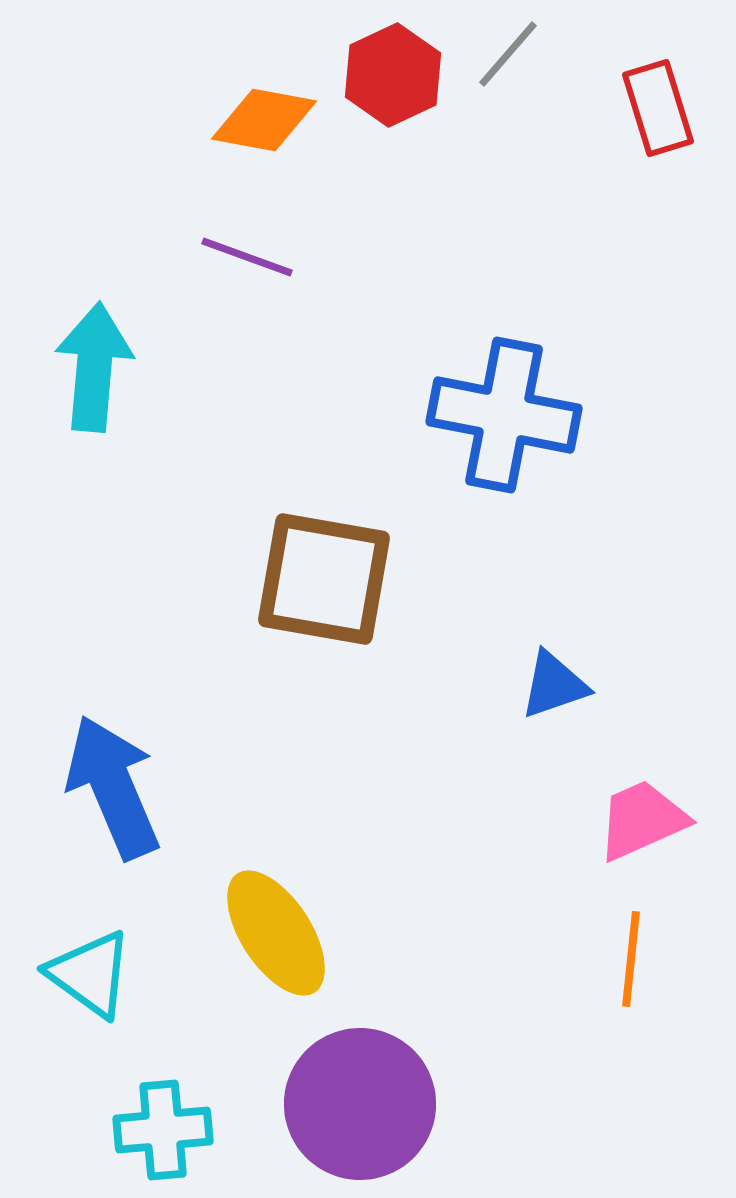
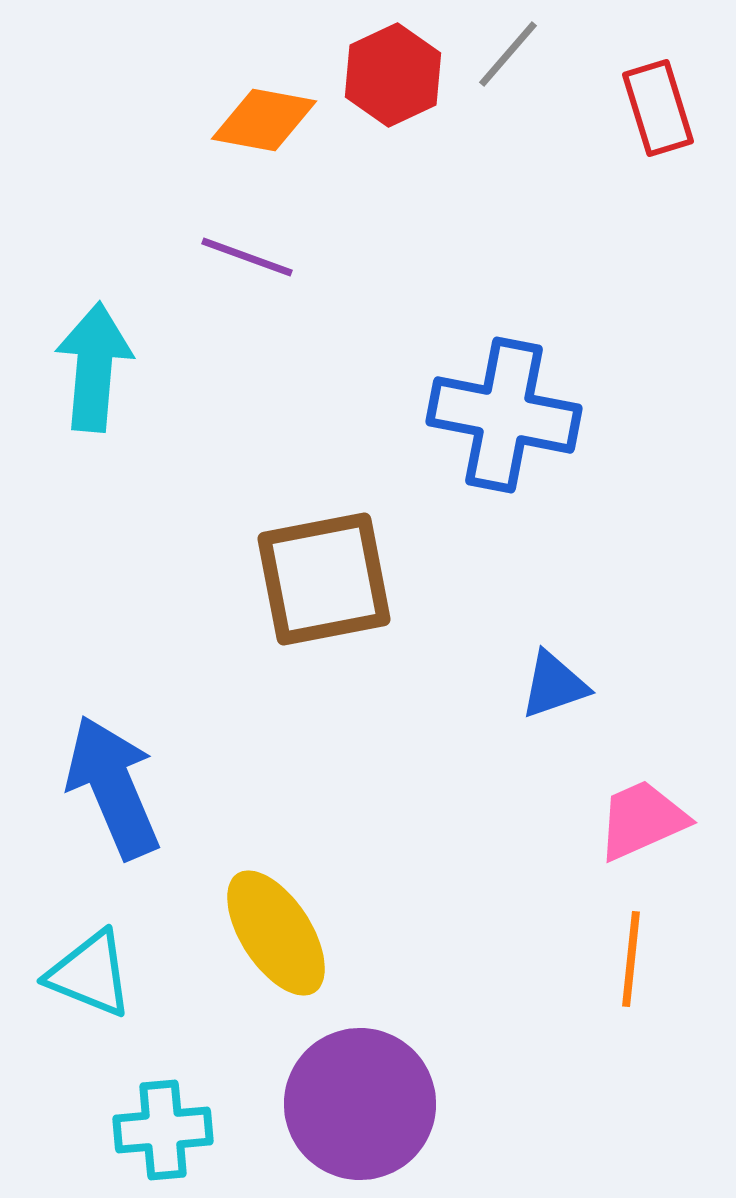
brown square: rotated 21 degrees counterclockwise
cyan triangle: rotated 14 degrees counterclockwise
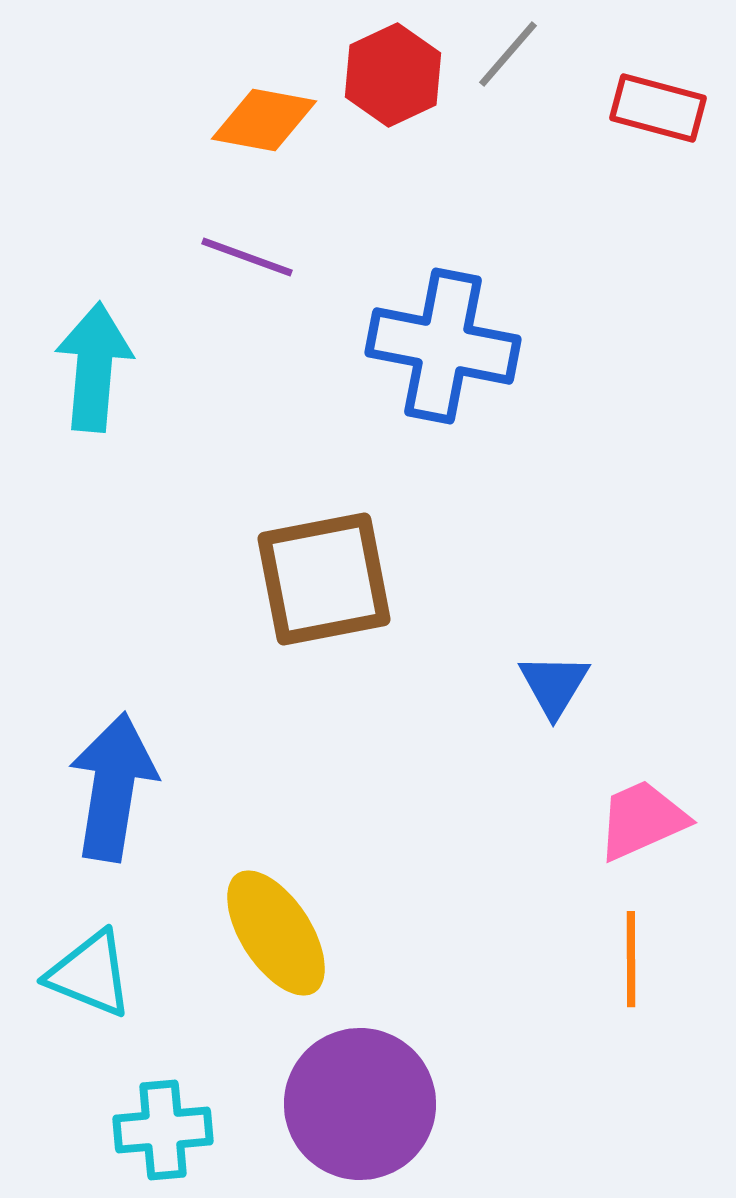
red rectangle: rotated 58 degrees counterclockwise
blue cross: moved 61 px left, 69 px up
blue triangle: rotated 40 degrees counterclockwise
blue arrow: rotated 32 degrees clockwise
orange line: rotated 6 degrees counterclockwise
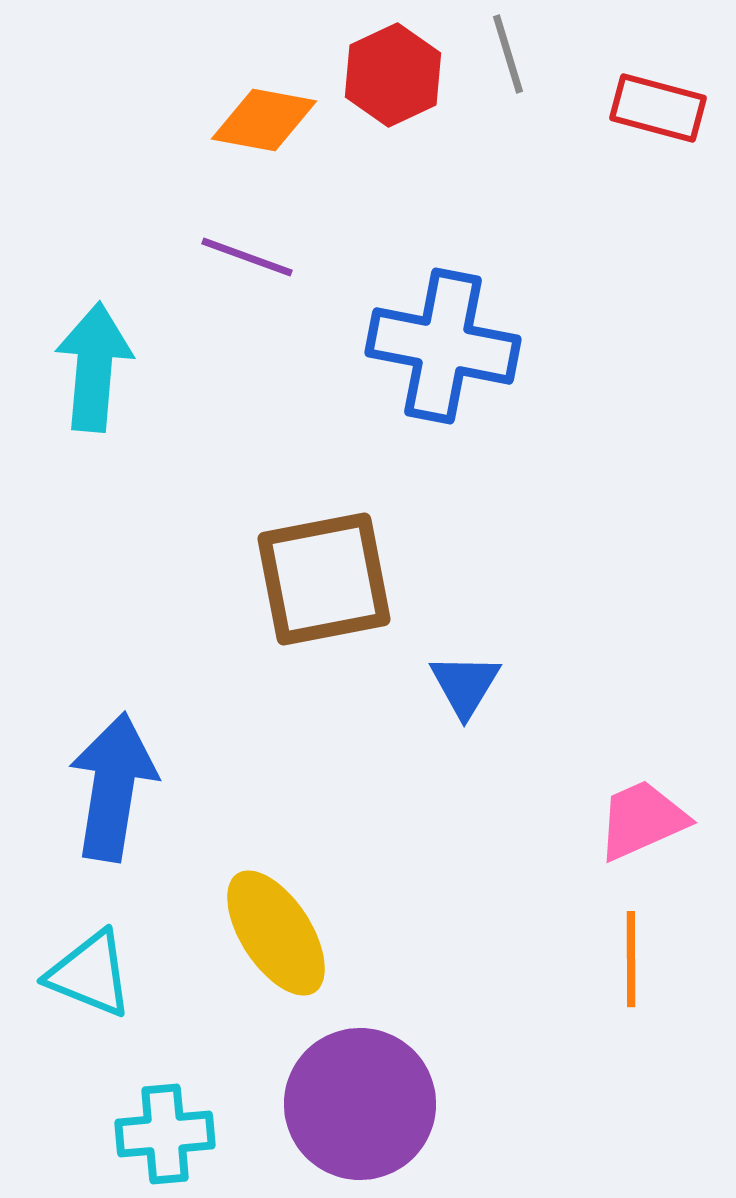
gray line: rotated 58 degrees counterclockwise
blue triangle: moved 89 px left
cyan cross: moved 2 px right, 4 px down
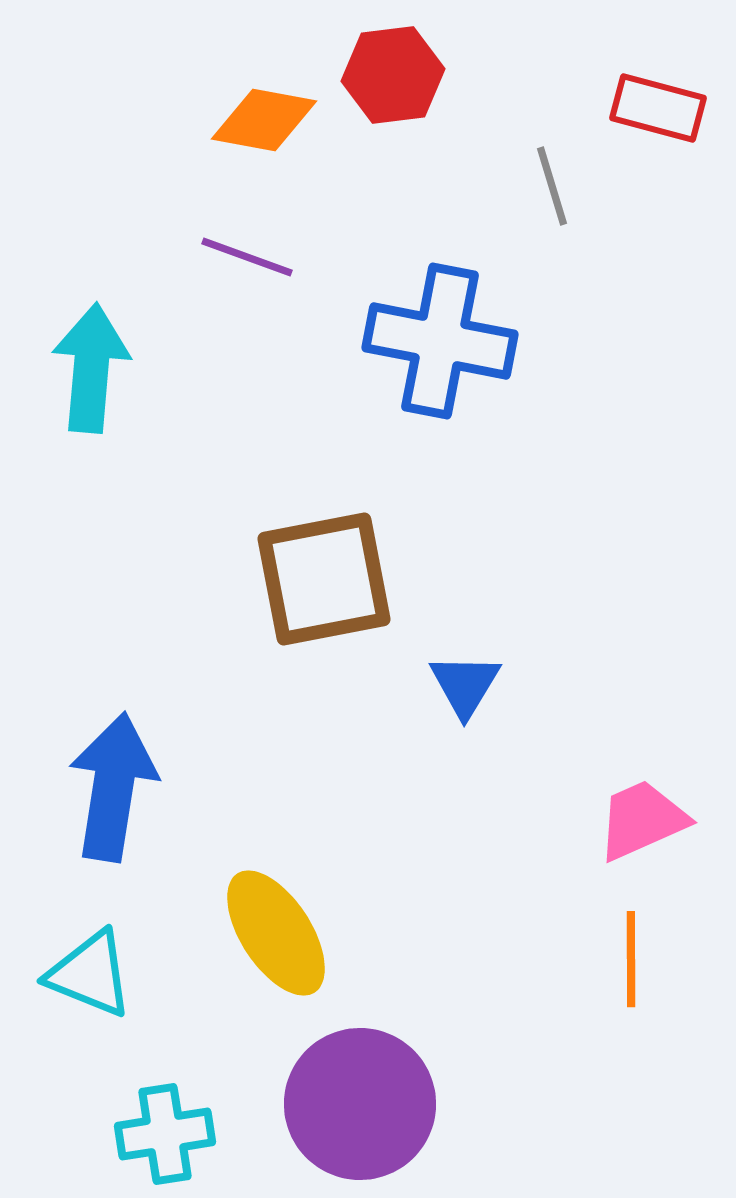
gray line: moved 44 px right, 132 px down
red hexagon: rotated 18 degrees clockwise
blue cross: moved 3 px left, 5 px up
cyan arrow: moved 3 px left, 1 px down
cyan cross: rotated 4 degrees counterclockwise
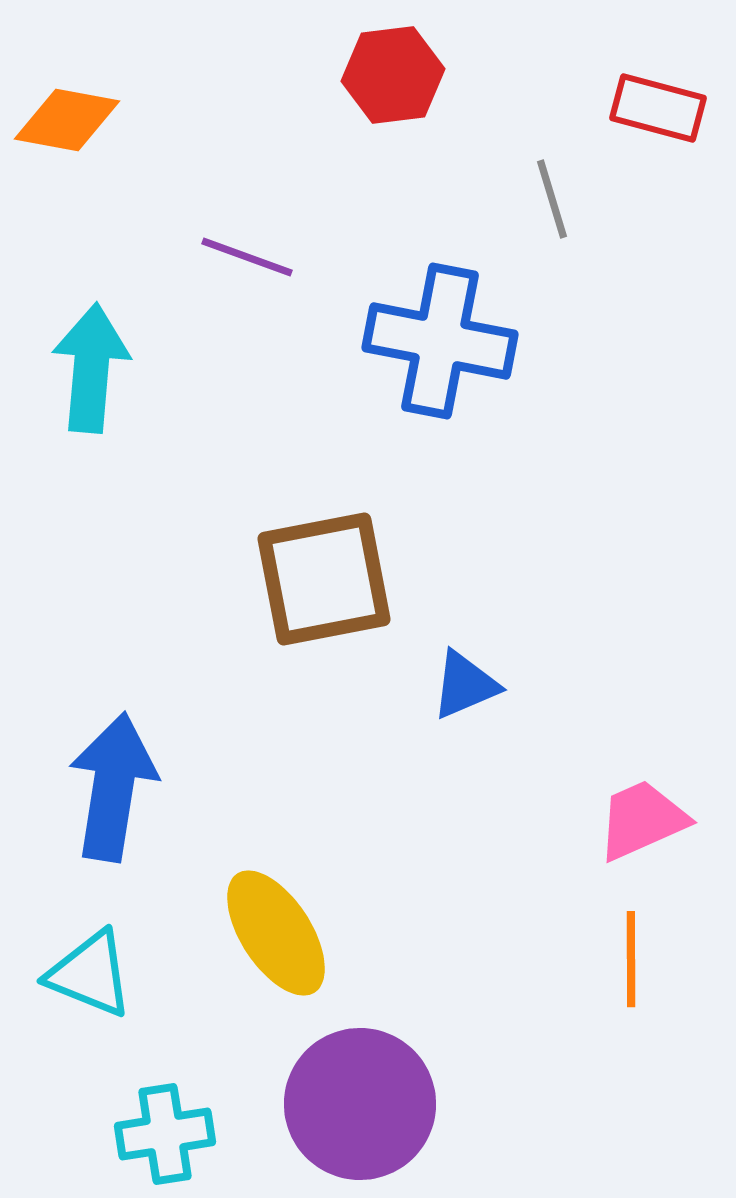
orange diamond: moved 197 px left
gray line: moved 13 px down
blue triangle: rotated 36 degrees clockwise
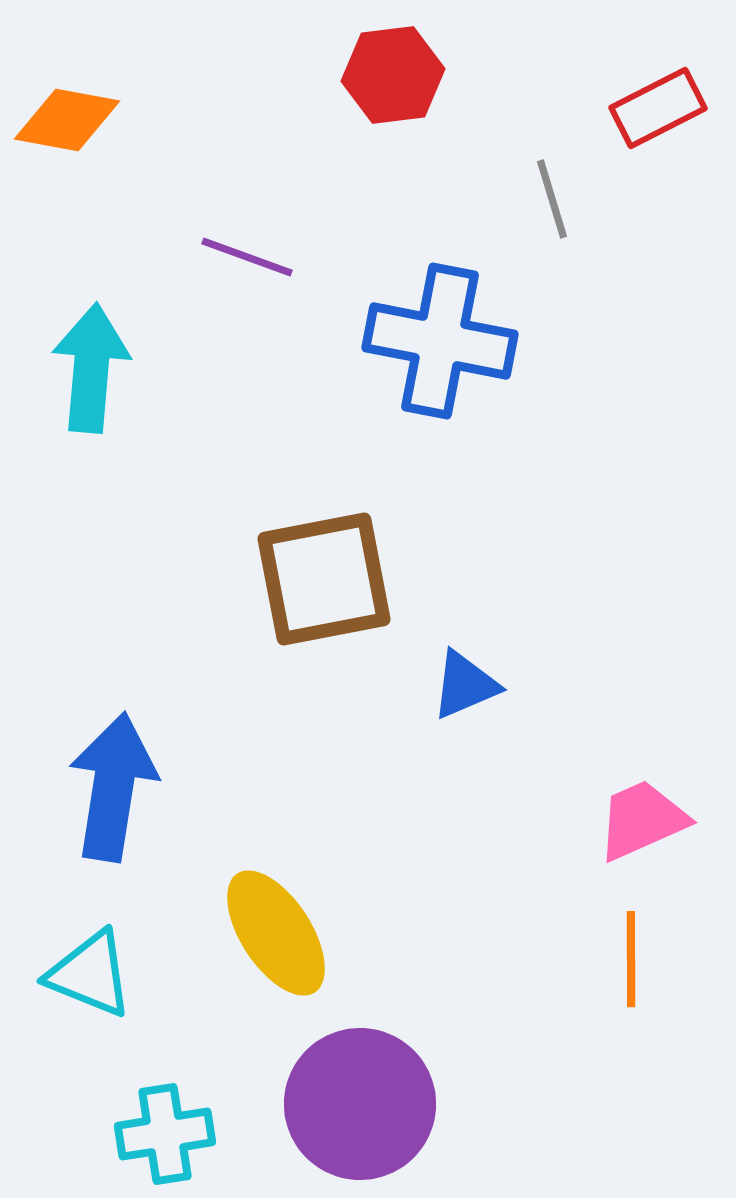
red rectangle: rotated 42 degrees counterclockwise
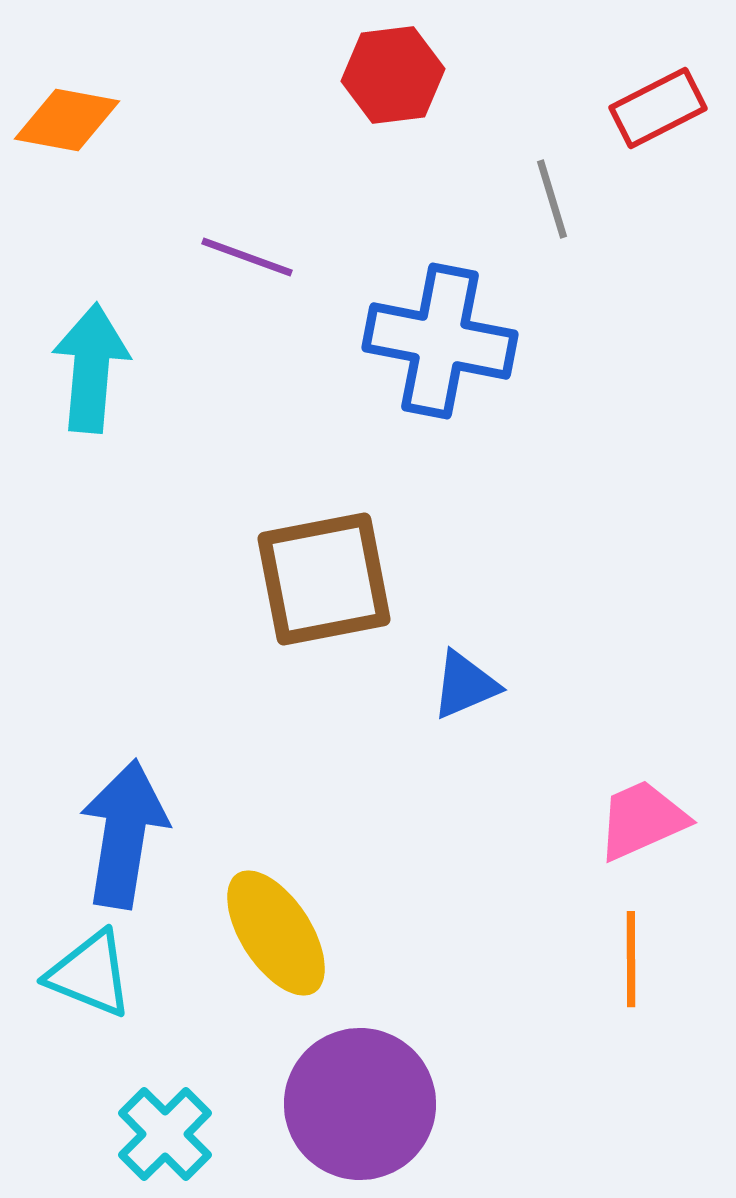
blue arrow: moved 11 px right, 47 px down
cyan cross: rotated 36 degrees counterclockwise
